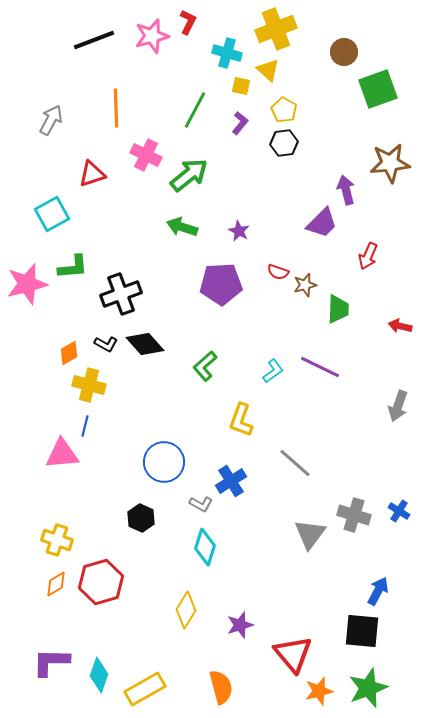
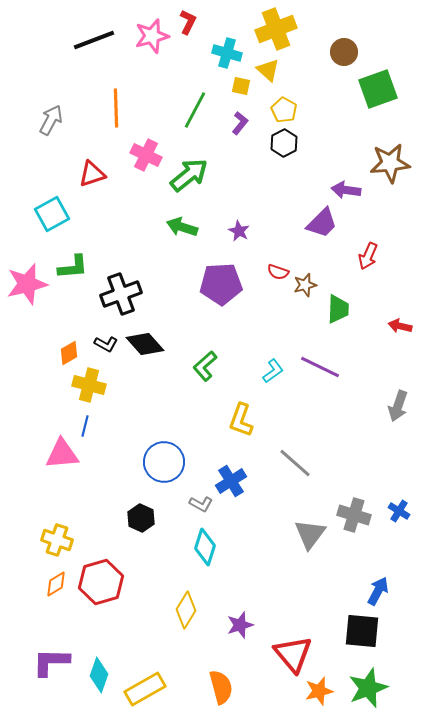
black hexagon at (284, 143): rotated 20 degrees counterclockwise
purple arrow at (346, 190): rotated 68 degrees counterclockwise
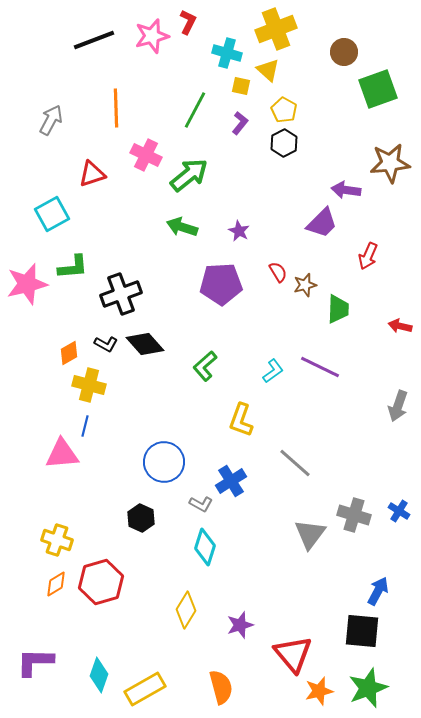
red semicircle at (278, 272): rotated 140 degrees counterclockwise
purple L-shape at (51, 662): moved 16 px left
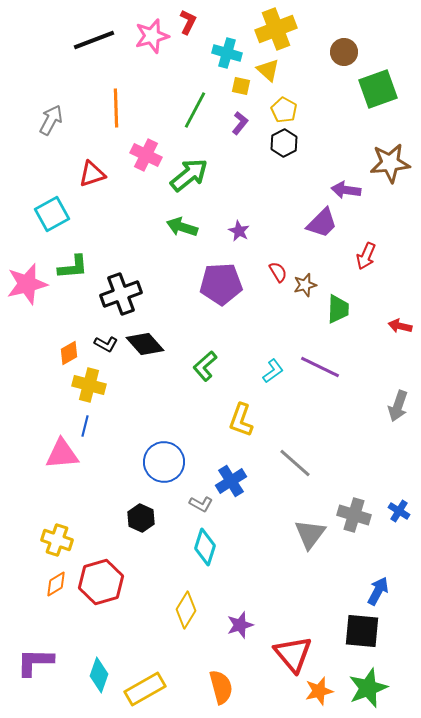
red arrow at (368, 256): moved 2 px left
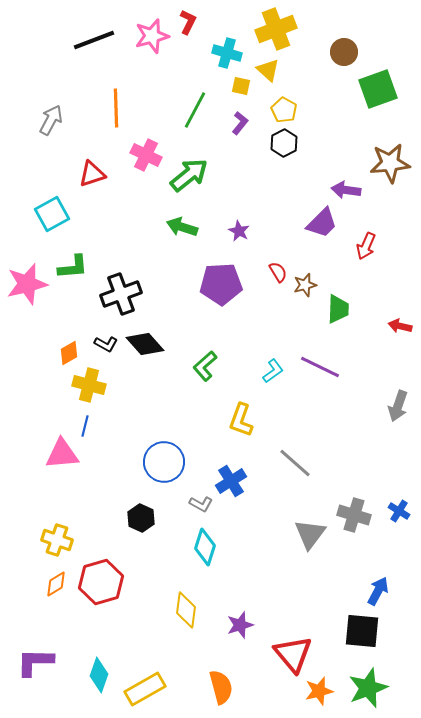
red arrow at (366, 256): moved 10 px up
yellow diamond at (186, 610): rotated 24 degrees counterclockwise
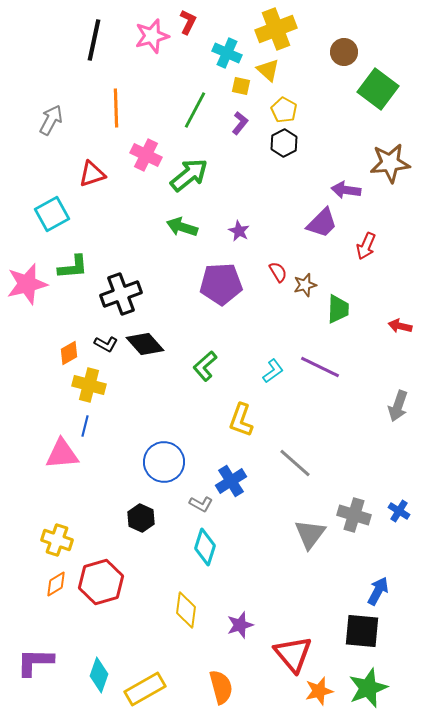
black line at (94, 40): rotated 57 degrees counterclockwise
cyan cross at (227, 53): rotated 8 degrees clockwise
green square at (378, 89): rotated 33 degrees counterclockwise
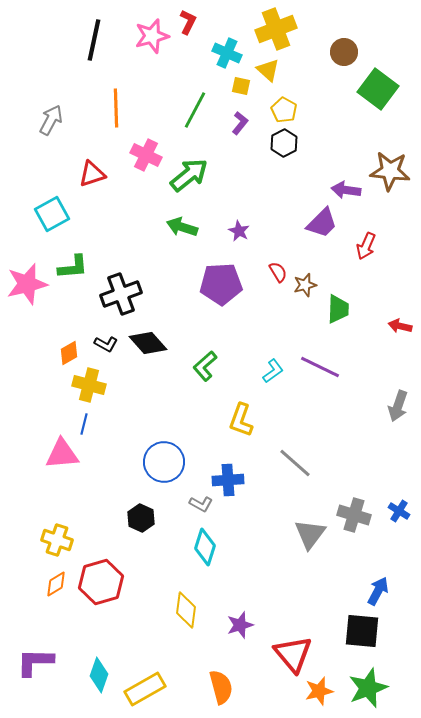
brown star at (390, 163): moved 8 px down; rotated 12 degrees clockwise
black diamond at (145, 344): moved 3 px right, 1 px up
blue line at (85, 426): moved 1 px left, 2 px up
blue cross at (231, 481): moved 3 px left, 1 px up; rotated 28 degrees clockwise
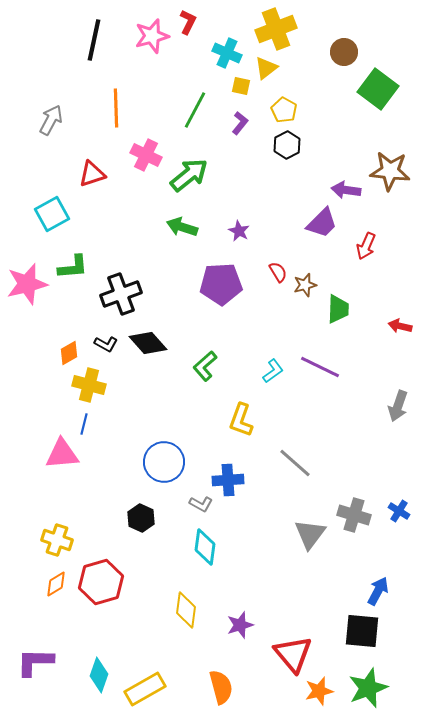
yellow triangle at (268, 70): moved 2 px left, 2 px up; rotated 40 degrees clockwise
black hexagon at (284, 143): moved 3 px right, 2 px down
cyan diamond at (205, 547): rotated 9 degrees counterclockwise
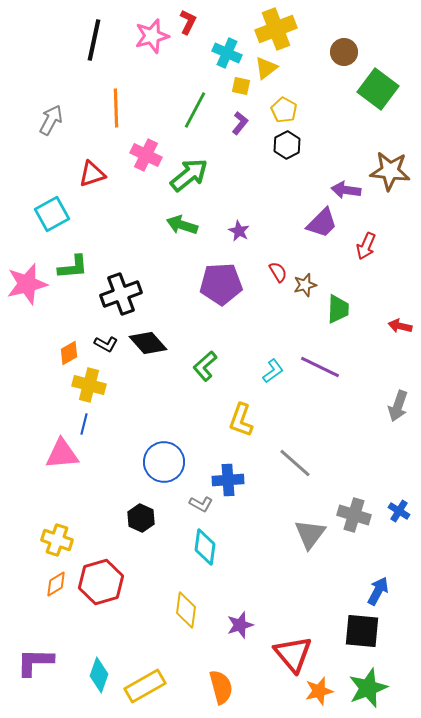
green arrow at (182, 227): moved 2 px up
yellow rectangle at (145, 689): moved 3 px up
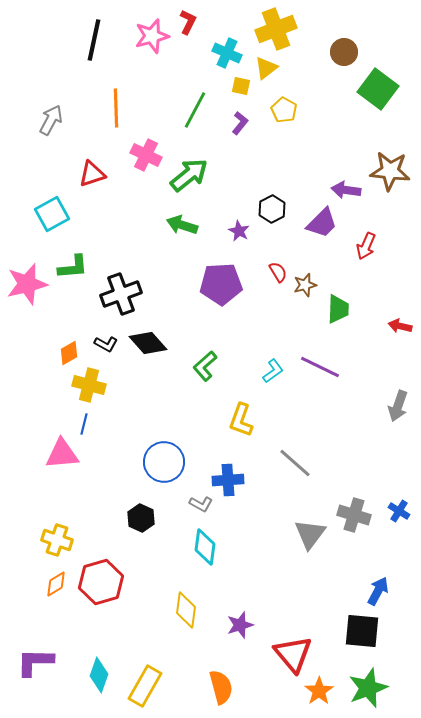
black hexagon at (287, 145): moved 15 px left, 64 px down
yellow rectangle at (145, 686): rotated 30 degrees counterclockwise
orange star at (319, 691): rotated 20 degrees counterclockwise
